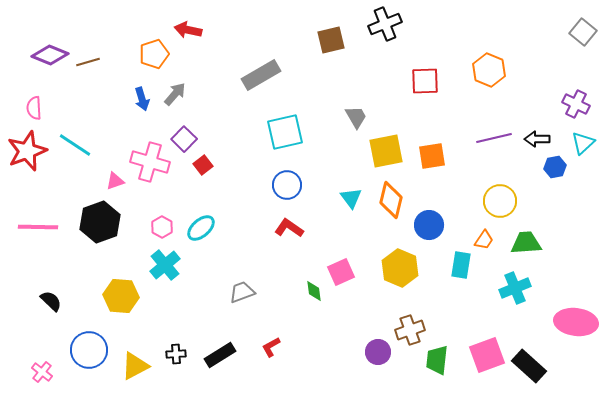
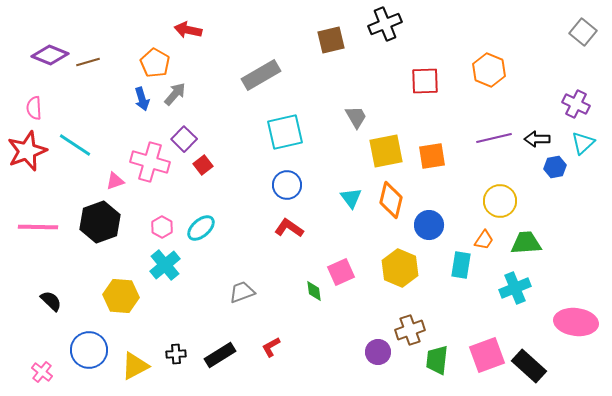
orange pentagon at (154, 54): moved 1 px right, 9 px down; rotated 24 degrees counterclockwise
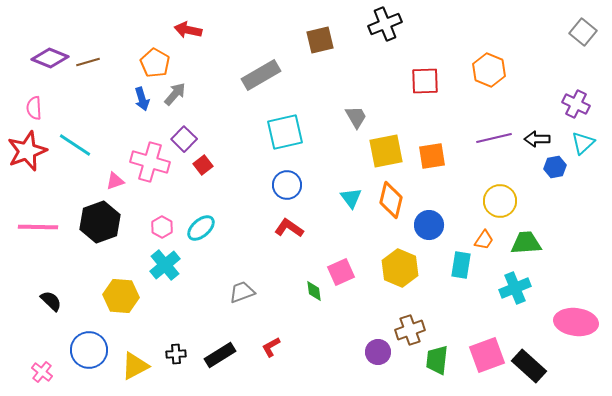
brown square at (331, 40): moved 11 px left
purple diamond at (50, 55): moved 3 px down
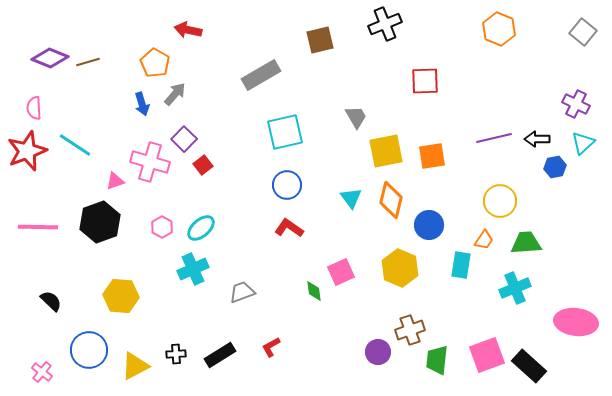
orange hexagon at (489, 70): moved 10 px right, 41 px up
blue arrow at (142, 99): moved 5 px down
cyan cross at (165, 265): moved 28 px right, 4 px down; rotated 16 degrees clockwise
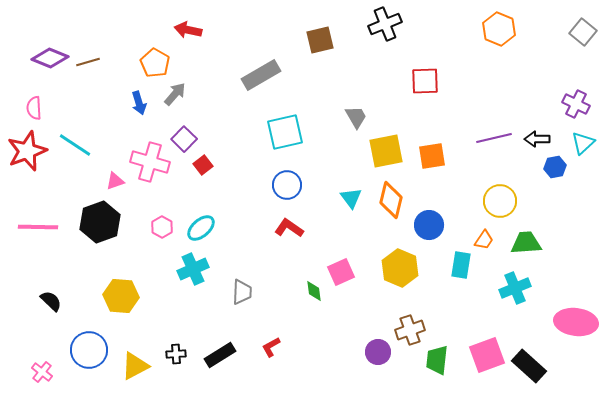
blue arrow at (142, 104): moved 3 px left, 1 px up
gray trapezoid at (242, 292): rotated 112 degrees clockwise
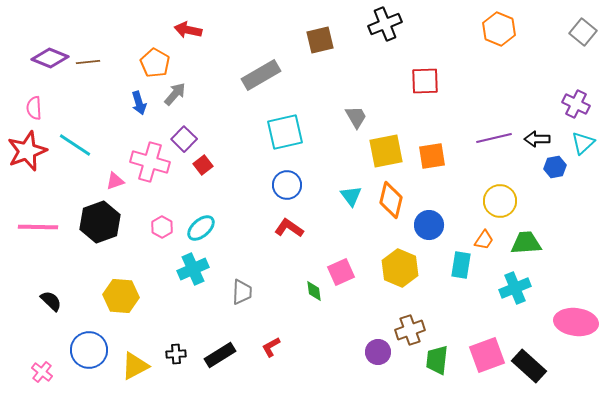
brown line at (88, 62): rotated 10 degrees clockwise
cyan triangle at (351, 198): moved 2 px up
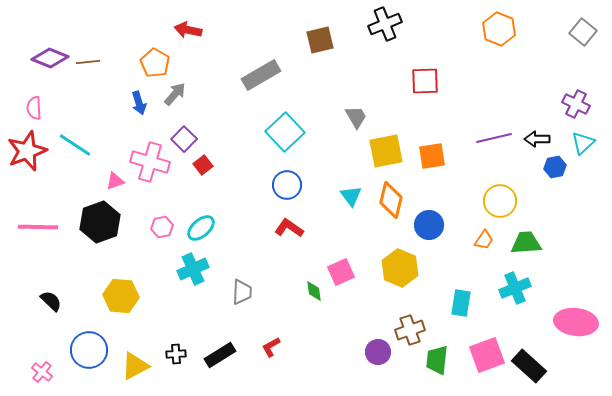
cyan square at (285, 132): rotated 30 degrees counterclockwise
pink hexagon at (162, 227): rotated 20 degrees clockwise
cyan rectangle at (461, 265): moved 38 px down
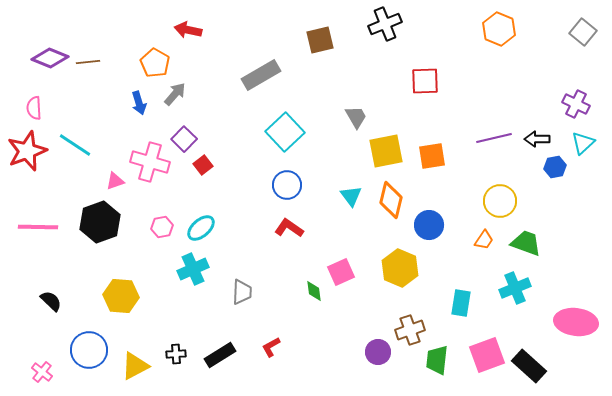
green trapezoid at (526, 243): rotated 24 degrees clockwise
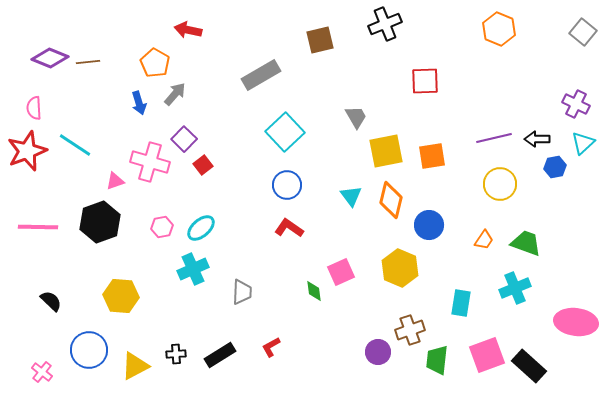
yellow circle at (500, 201): moved 17 px up
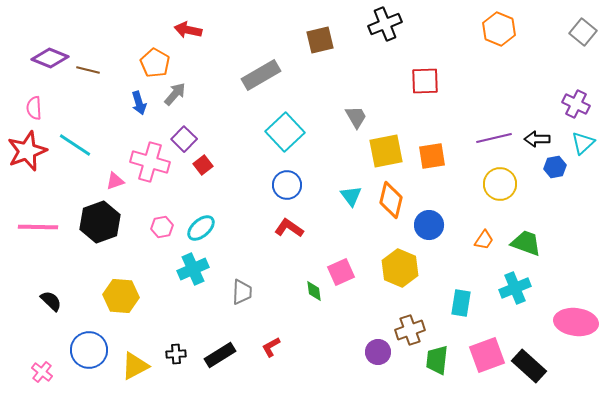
brown line at (88, 62): moved 8 px down; rotated 20 degrees clockwise
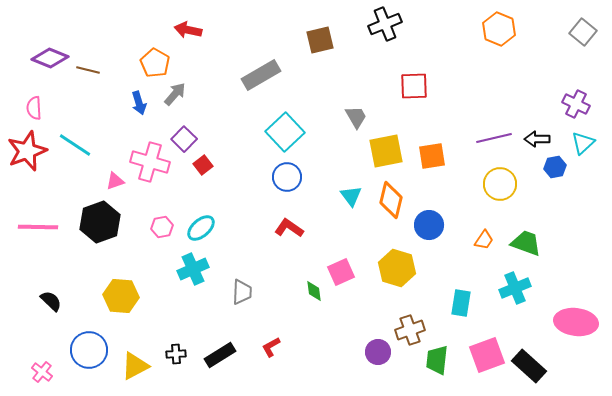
red square at (425, 81): moved 11 px left, 5 px down
blue circle at (287, 185): moved 8 px up
yellow hexagon at (400, 268): moved 3 px left; rotated 6 degrees counterclockwise
